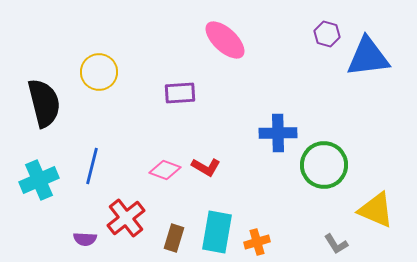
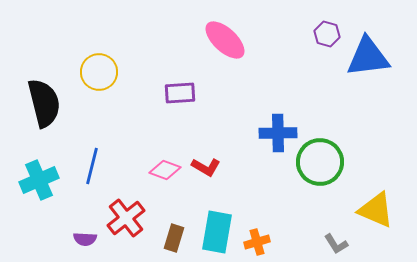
green circle: moved 4 px left, 3 px up
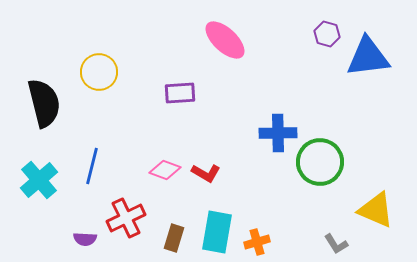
red L-shape: moved 6 px down
cyan cross: rotated 18 degrees counterclockwise
red cross: rotated 12 degrees clockwise
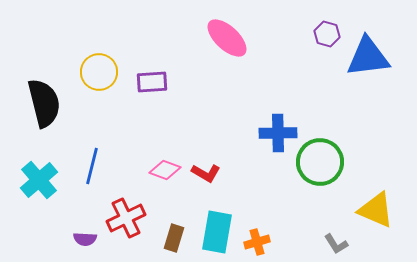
pink ellipse: moved 2 px right, 2 px up
purple rectangle: moved 28 px left, 11 px up
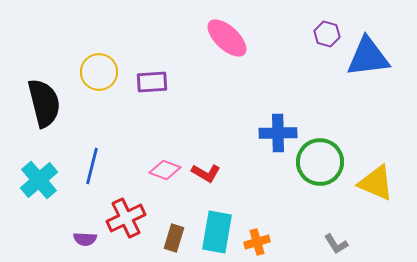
yellow triangle: moved 27 px up
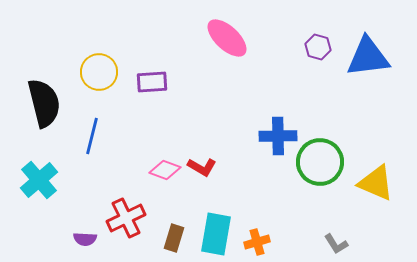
purple hexagon: moved 9 px left, 13 px down
blue cross: moved 3 px down
blue line: moved 30 px up
red L-shape: moved 4 px left, 6 px up
cyan rectangle: moved 1 px left, 2 px down
